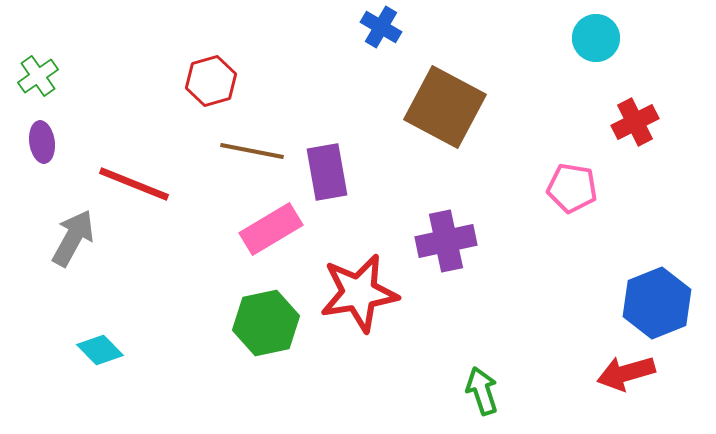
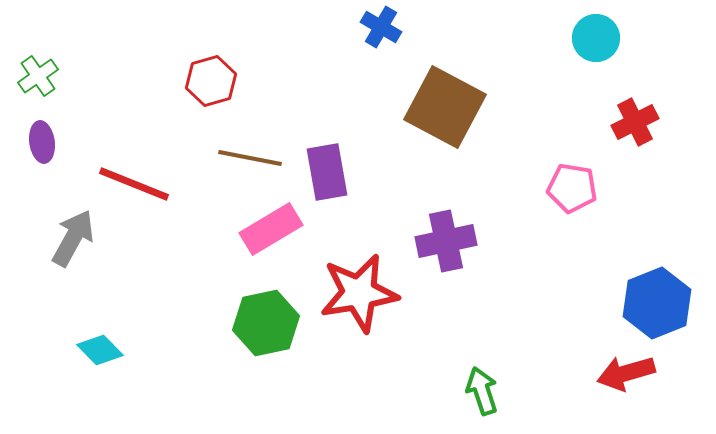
brown line: moved 2 px left, 7 px down
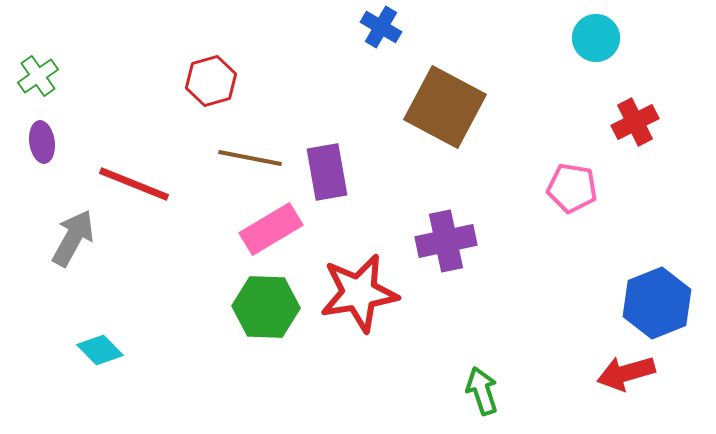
green hexagon: moved 16 px up; rotated 14 degrees clockwise
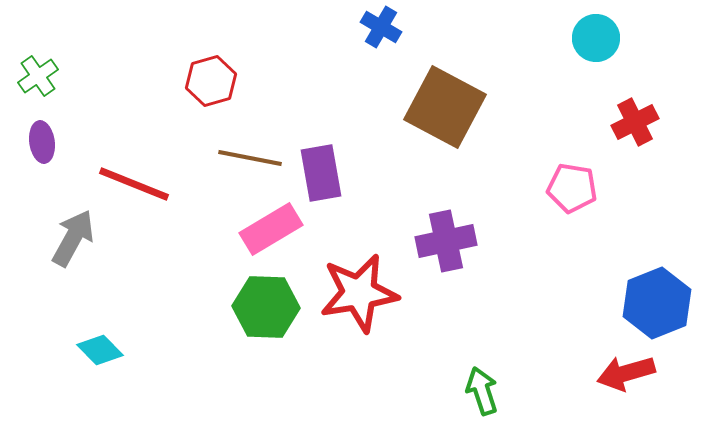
purple rectangle: moved 6 px left, 1 px down
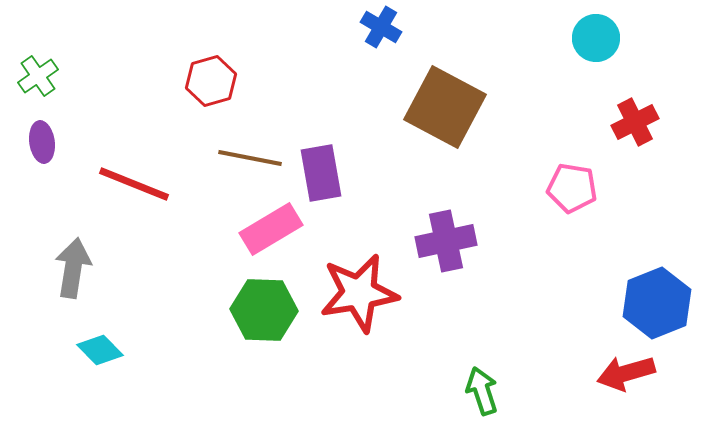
gray arrow: moved 30 px down; rotated 20 degrees counterclockwise
green hexagon: moved 2 px left, 3 px down
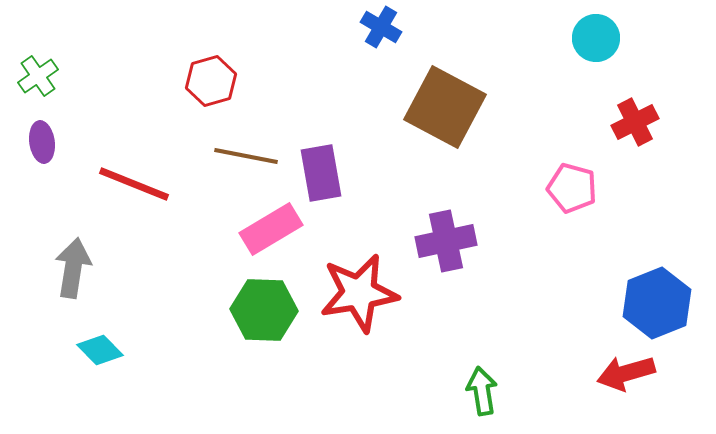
brown line: moved 4 px left, 2 px up
pink pentagon: rotated 6 degrees clockwise
green arrow: rotated 9 degrees clockwise
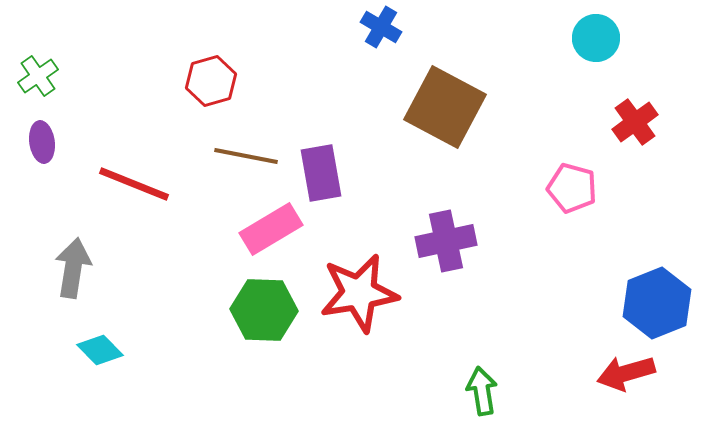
red cross: rotated 9 degrees counterclockwise
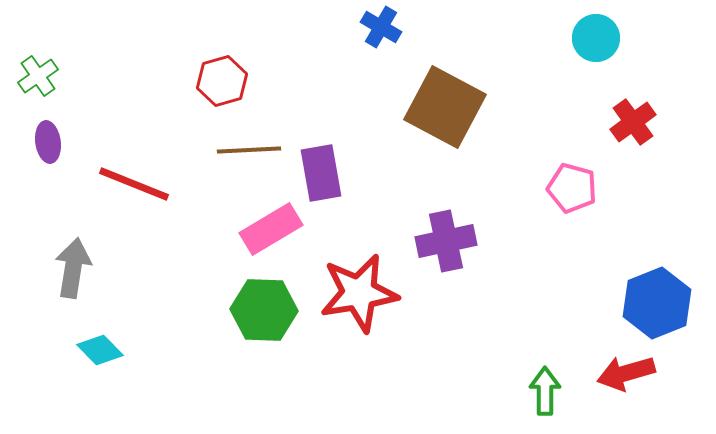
red hexagon: moved 11 px right
red cross: moved 2 px left
purple ellipse: moved 6 px right
brown line: moved 3 px right, 6 px up; rotated 14 degrees counterclockwise
green arrow: moved 63 px right; rotated 9 degrees clockwise
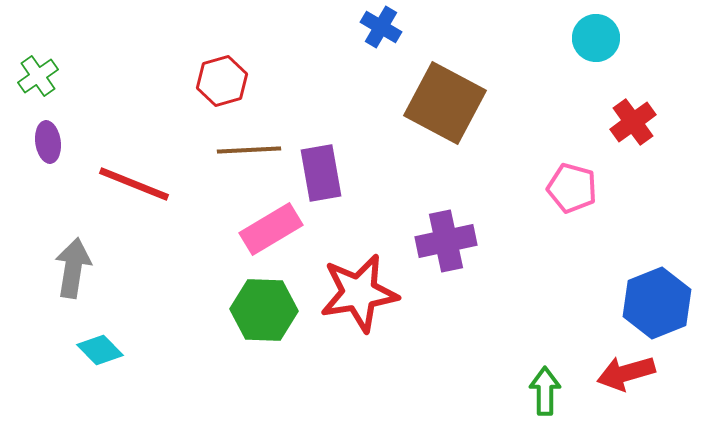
brown square: moved 4 px up
